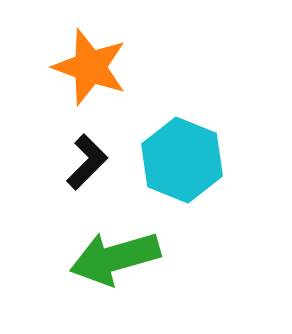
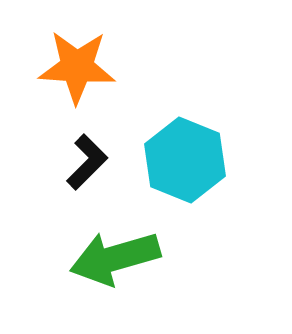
orange star: moved 13 px left; rotated 16 degrees counterclockwise
cyan hexagon: moved 3 px right
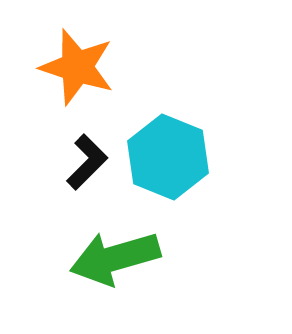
orange star: rotated 14 degrees clockwise
cyan hexagon: moved 17 px left, 3 px up
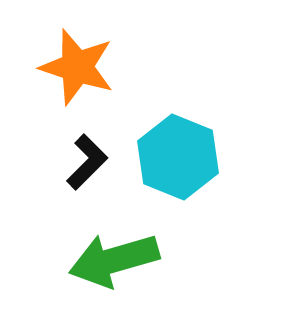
cyan hexagon: moved 10 px right
green arrow: moved 1 px left, 2 px down
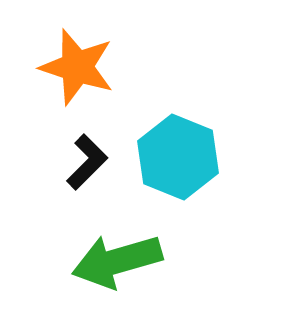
green arrow: moved 3 px right, 1 px down
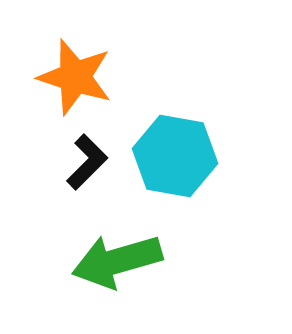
orange star: moved 2 px left, 10 px down
cyan hexagon: moved 3 px left, 1 px up; rotated 12 degrees counterclockwise
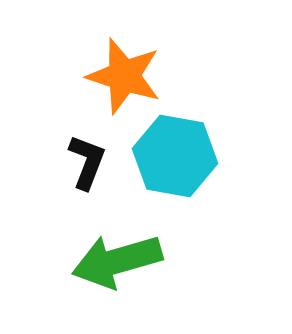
orange star: moved 49 px right, 1 px up
black L-shape: rotated 24 degrees counterclockwise
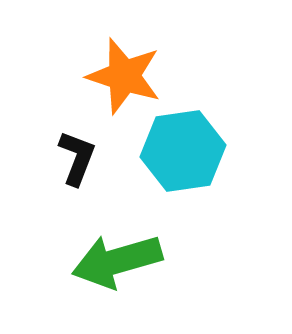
cyan hexagon: moved 8 px right, 5 px up; rotated 18 degrees counterclockwise
black L-shape: moved 10 px left, 4 px up
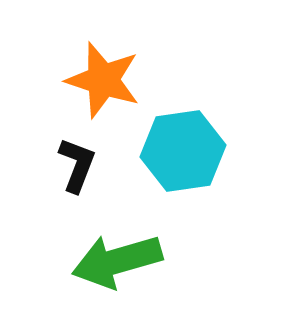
orange star: moved 21 px left, 4 px down
black L-shape: moved 7 px down
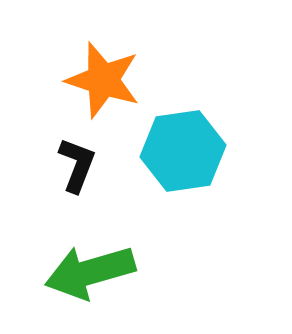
green arrow: moved 27 px left, 11 px down
